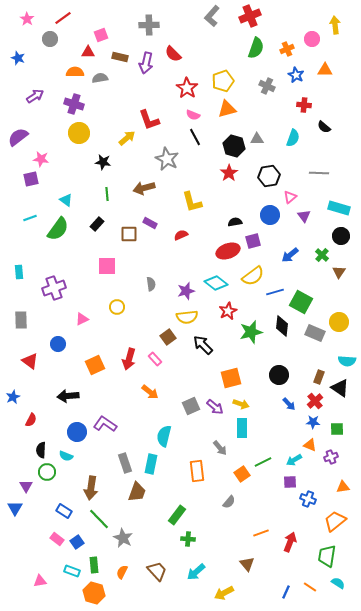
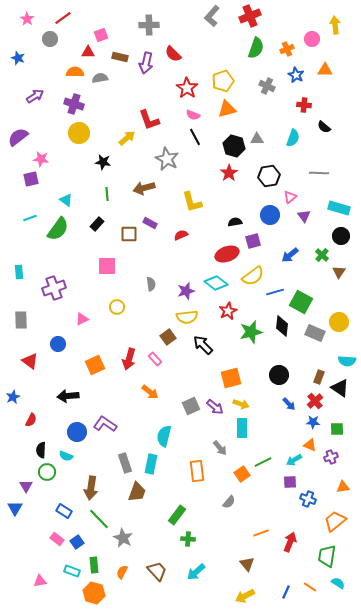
red ellipse at (228, 251): moved 1 px left, 3 px down
yellow arrow at (224, 593): moved 21 px right, 3 px down
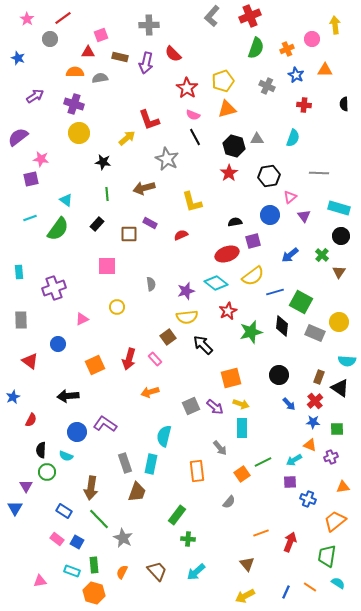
black semicircle at (324, 127): moved 20 px right, 23 px up; rotated 48 degrees clockwise
orange arrow at (150, 392): rotated 126 degrees clockwise
blue square at (77, 542): rotated 24 degrees counterclockwise
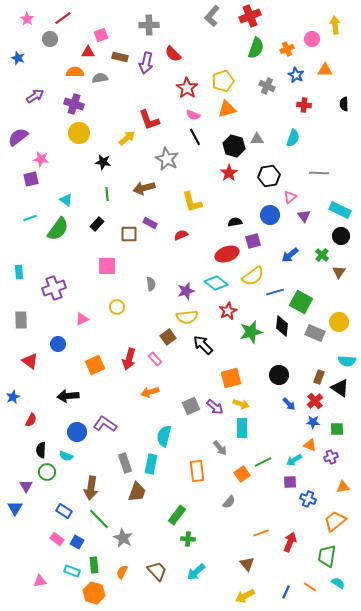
cyan rectangle at (339, 208): moved 1 px right, 2 px down; rotated 10 degrees clockwise
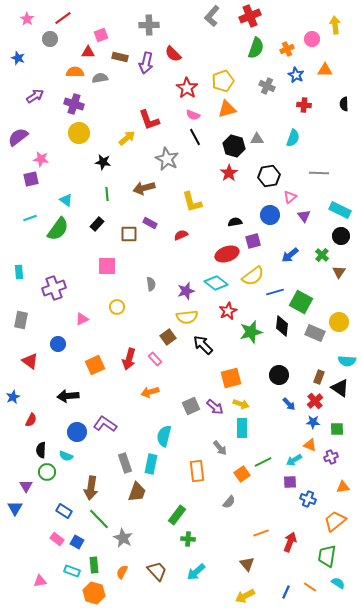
gray rectangle at (21, 320): rotated 12 degrees clockwise
